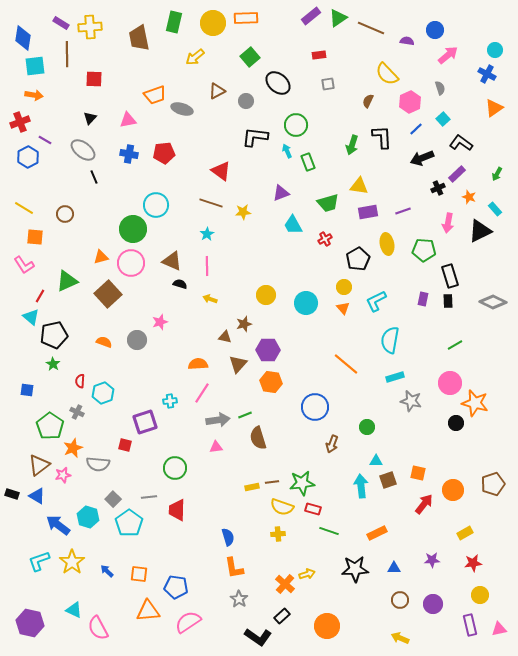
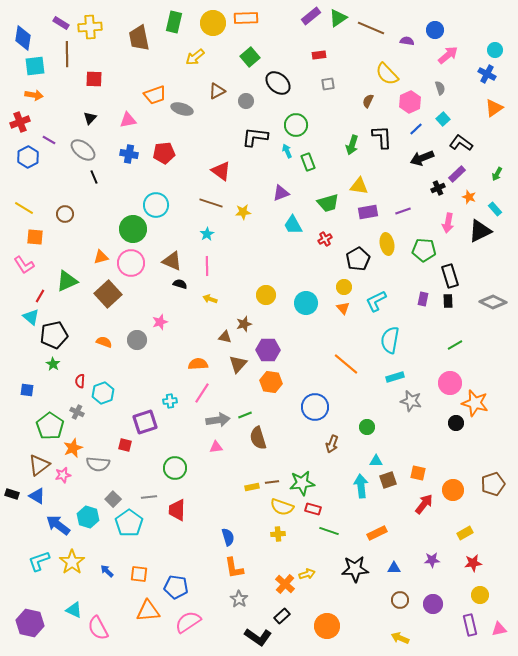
purple line at (45, 140): moved 4 px right
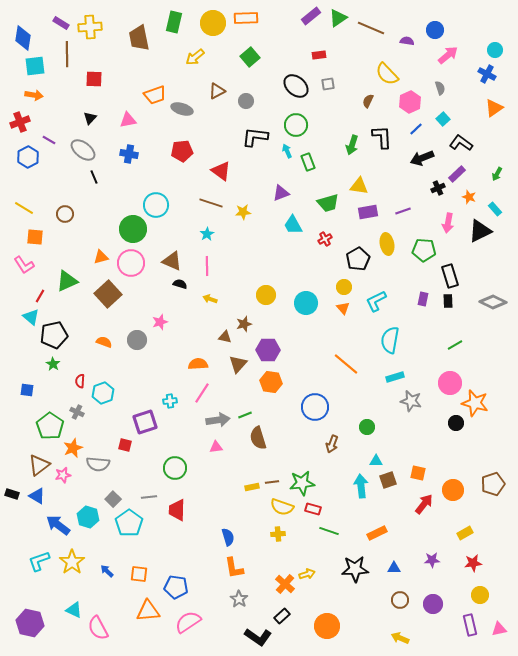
black ellipse at (278, 83): moved 18 px right, 3 px down
red pentagon at (164, 153): moved 18 px right, 2 px up
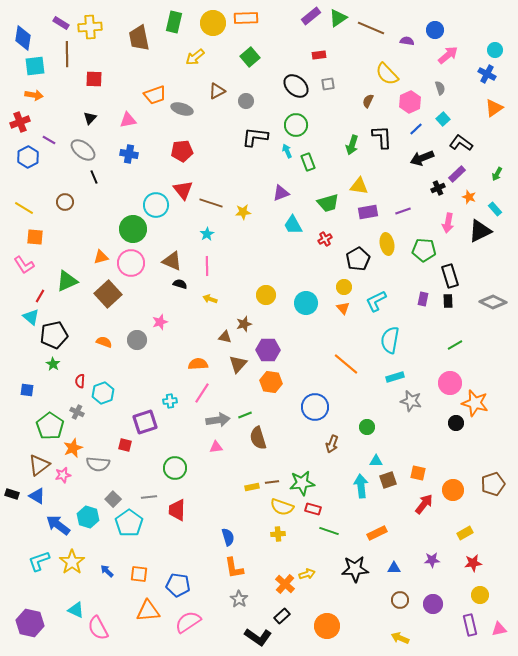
red triangle at (221, 171): moved 38 px left, 19 px down; rotated 15 degrees clockwise
brown circle at (65, 214): moved 12 px up
blue pentagon at (176, 587): moved 2 px right, 2 px up
cyan triangle at (74, 610): moved 2 px right
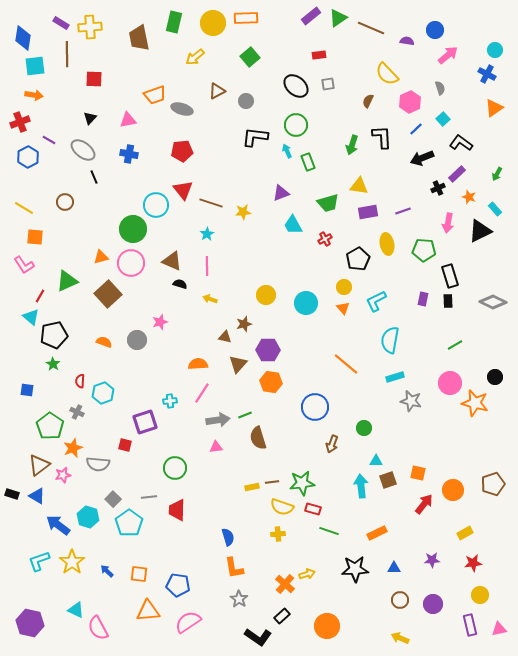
black circle at (456, 423): moved 39 px right, 46 px up
green circle at (367, 427): moved 3 px left, 1 px down
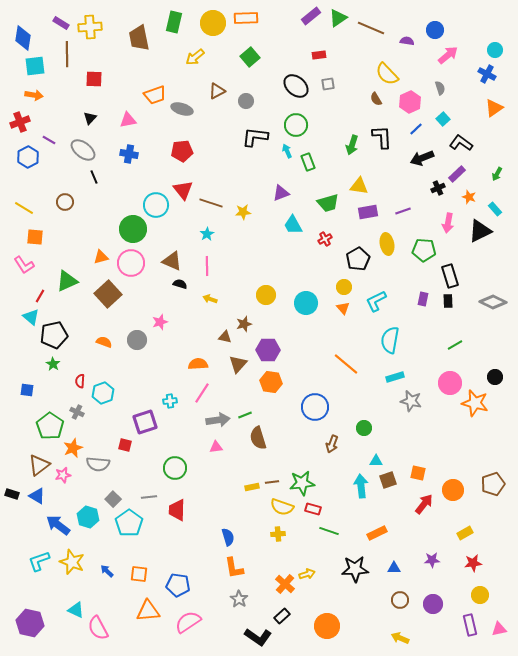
brown semicircle at (368, 101): moved 8 px right, 2 px up; rotated 56 degrees counterclockwise
yellow star at (72, 562): rotated 15 degrees counterclockwise
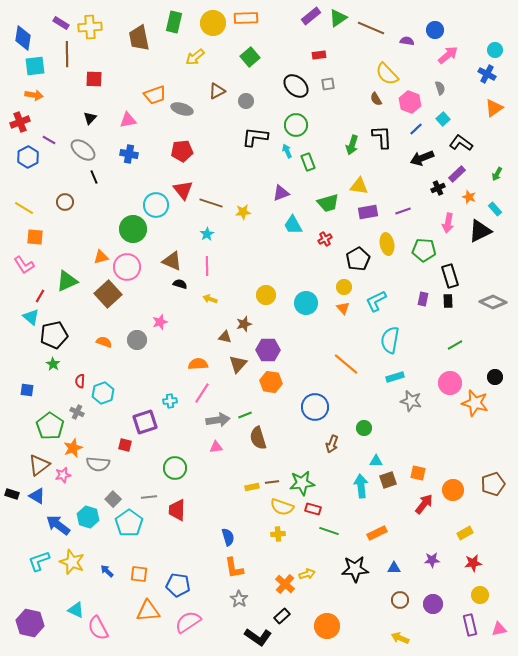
pink hexagon at (410, 102): rotated 15 degrees counterclockwise
pink circle at (131, 263): moved 4 px left, 4 px down
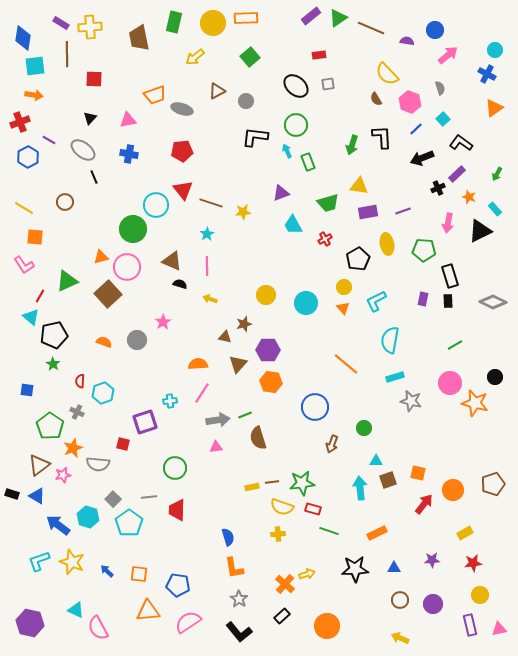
pink star at (160, 322): moved 3 px right; rotated 14 degrees counterclockwise
red square at (125, 445): moved 2 px left, 1 px up
cyan arrow at (361, 486): moved 1 px left, 2 px down
black L-shape at (258, 637): moved 19 px left, 5 px up; rotated 16 degrees clockwise
